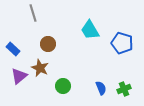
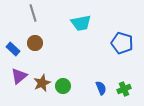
cyan trapezoid: moved 9 px left, 7 px up; rotated 70 degrees counterclockwise
brown circle: moved 13 px left, 1 px up
brown star: moved 2 px right, 15 px down; rotated 24 degrees clockwise
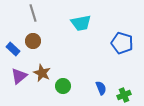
brown circle: moved 2 px left, 2 px up
brown star: moved 10 px up; rotated 24 degrees counterclockwise
green cross: moved 6 px down
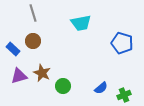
purple triangle: rotated 24 degrees clockwise
blue semicircle: rotated 72 degrees clockwise
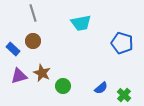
green cross: rotated 24 degrees counterclockwise
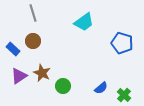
cyan trapezoid: moved 3 px right, 1 px up; rotated 25 degrees counterclockwise
purple triangle: rotated 18 degrees counterclockwise
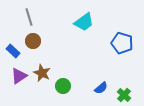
gray line: moved 4 px left, 4 px down
blue rectangle: moved 2 px down
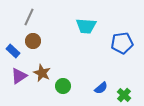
gray line: rotated 42 degrees clockwise
cyan trapezoid: moved 2 px right, 4 px down; rotated 40 degrees clockwise
blue pentagon: rotated 25 degrees counterclockwise
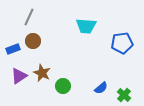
blue rectangle: moved 2 px up; rotated 64 degrees counterclockwise
